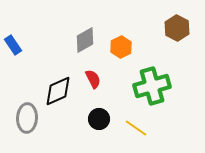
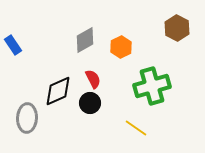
black circle: moved 9 px left, 16 px up
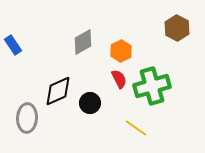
gray diamond: moved 2 px left, 2 px down
orange hexagon: moved 4 px down
red semicircle: moved 26 px right
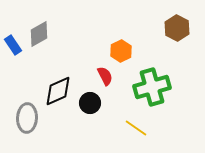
gray diamond: moved 44 px left, 8 px up
red semicircle: moved 14 px left, 3 px up
green cross: moved 1 px down
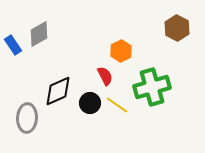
yellow line: moved 19 px left, 23 px up
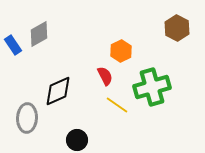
black circle: moved 13 px left, 37 px down
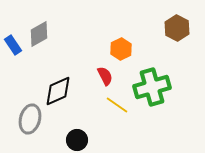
orange hexagon: moved 2 px up
gray ellipse: moved 3 px right, 1 px down; rotated 12 degrees clockwise
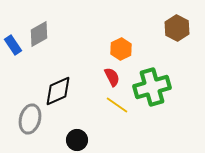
red semicircle: moved 7 px right, 1 px down
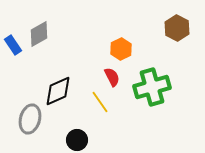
yellow line: moved 17 px left, 3 px up; rotated 20 degrees clockwise
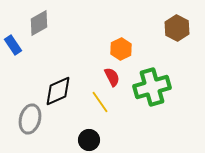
gray diamond: moved 11 px up
black circle: moved 12 px right
